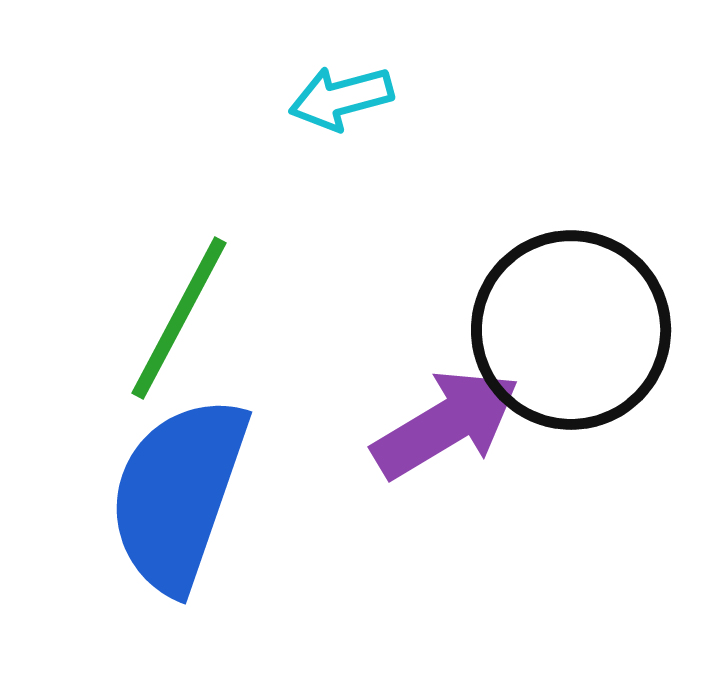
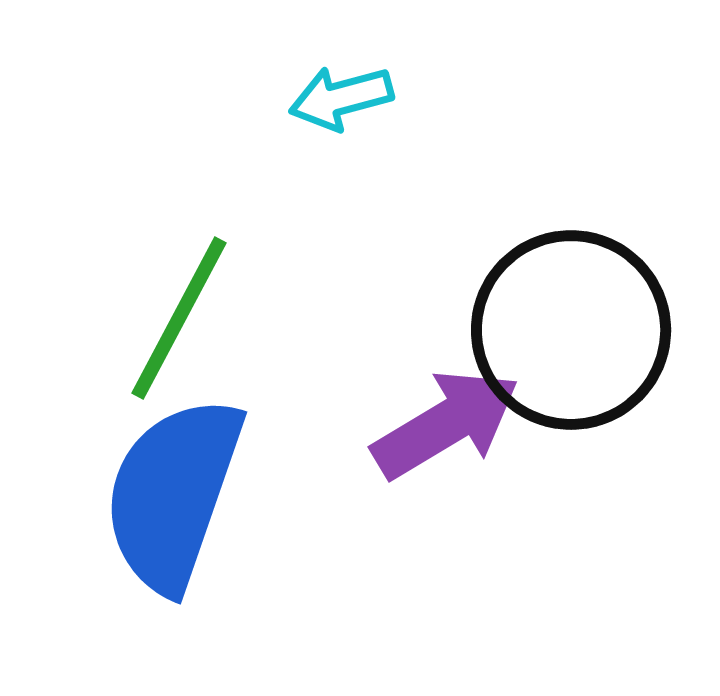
blue semicircle: moved 5 px left
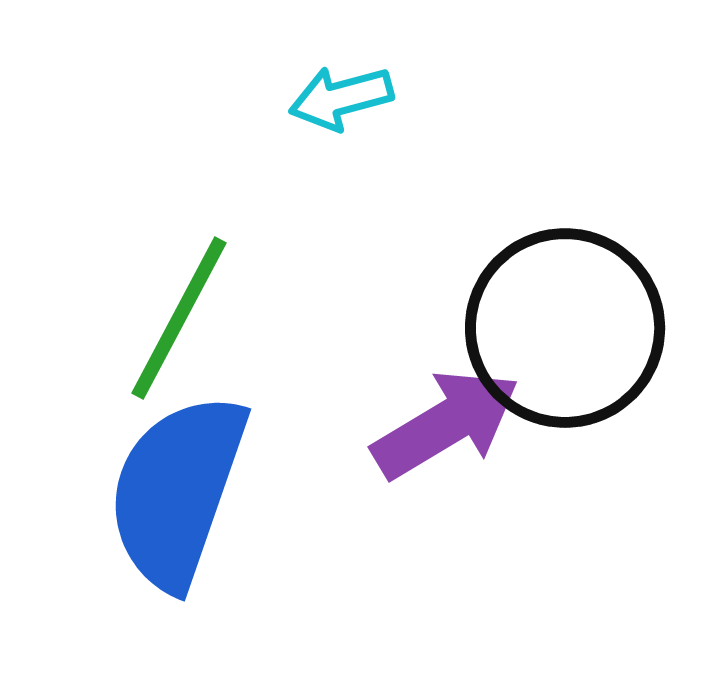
black circle: moved 6 px left, 2 px up
blue semicircle: moved 4 px right, 3 px up
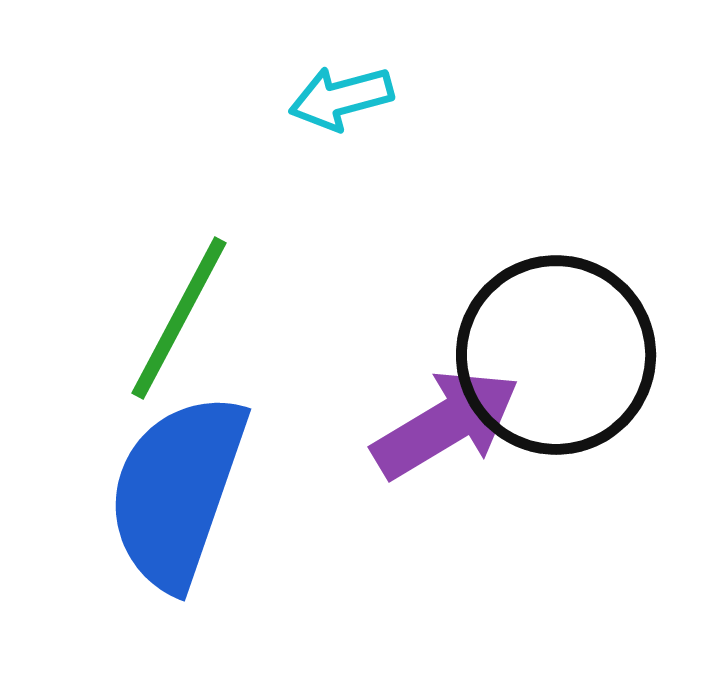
black circle: moved 9 px left, 27 px down
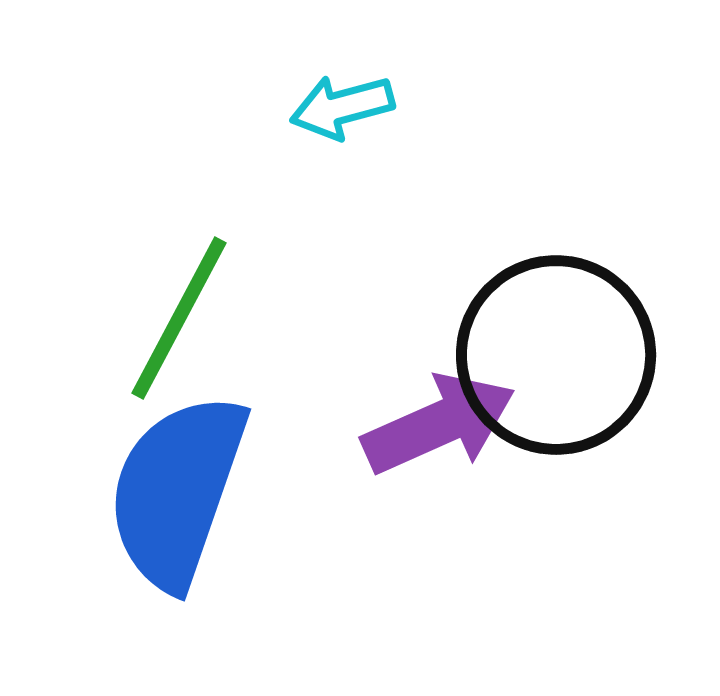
cyan arrow: moved 1 px right, 9 px down
purple arrow: moved 7 px left; rotated 7 degrees clockwise
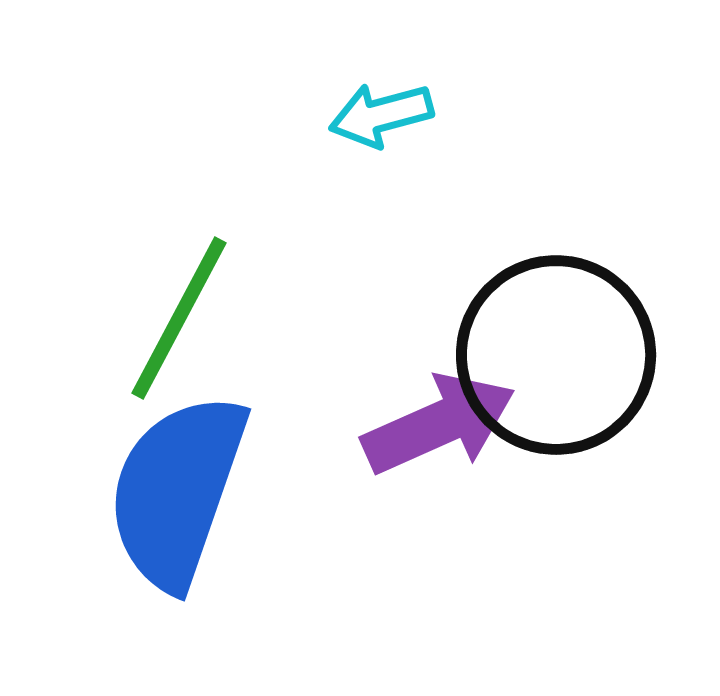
cyan arrow: moved 39 px right, 8 px down
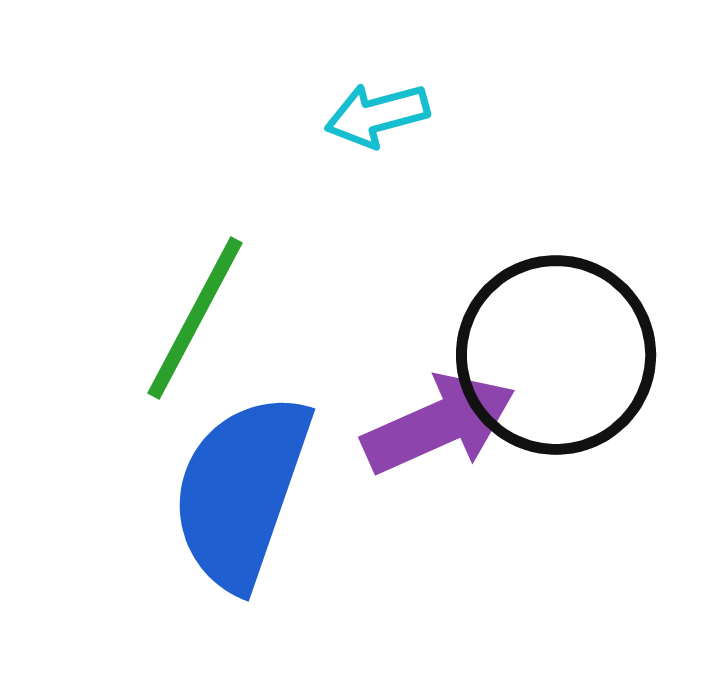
cyan arrow: moved 4 px left
green line: moved 16 px right
blue semicircle: moved 64 px right
